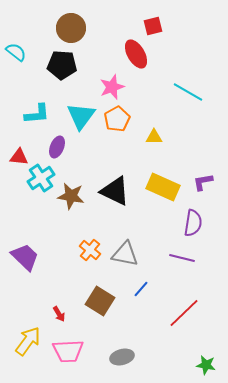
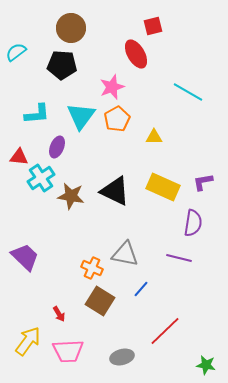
cyan semicircle: rotated 75 degrees counterclockwise
orange cross: moved 2 px right, 18 px down; rotated 15 degrees counterclockwise
purple line: moved 3 px left
red line: moved 19 px left, 18 px down
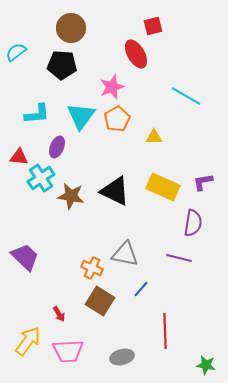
cyan line: moved 2 px left, 4 px down
red line: rotated 48 degrees counterclockwise
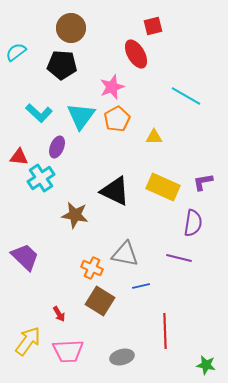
cyan L-shape: moved 2 px right, 1 px up; rotated 48 degrees clockwise
brown star: moved 4 px right, 19 px down
blue line: moved 3 px up; rotated 36 degrees clockwise
